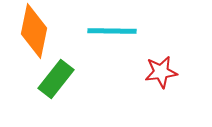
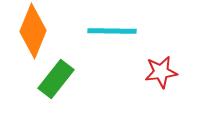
orange diamond: moved 1 px left; rotated 10 degrees clockwise
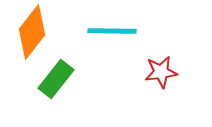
orange diamond: moved 1 px left, 1 px down; rotated 16 degrees clockwise
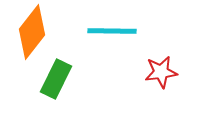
green rectangle: rotated 12 degrees counterclockwise
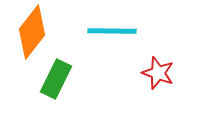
red star: moved 3 px left, 1 px down; rotated 28 degrees clockwise
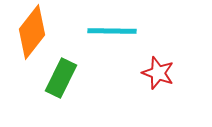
green rectangle: moved 5 px right, 1 px up
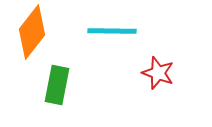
green rectangle: moved 4 px left, 7 px down; rotated 15 degrees counterclockwise
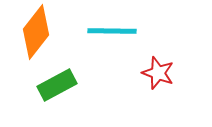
orange diamond: moved 4 px right
green rectangle: rotated 51 degrees clockwise
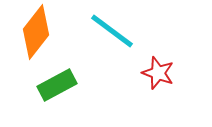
cyan line: rotated 36 degrees clockwise
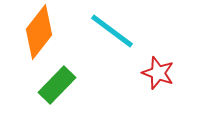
orange diamond: moved 3 px right
green rectangle: rotated 18 degrees counterclockwise
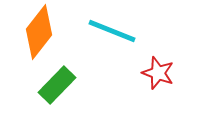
cyan line: rotated 15 degrees counterclockwise
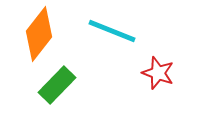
orange diamond: moved 2 px down
